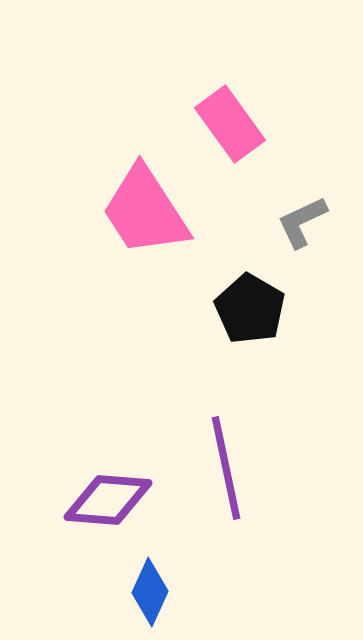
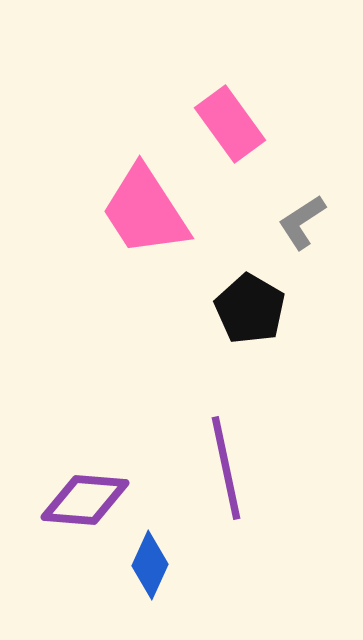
gray L-shape: rotated 8 degrees counterclockwise
purple diamond: moved 23 px left
blue diamond: moved 27 px up
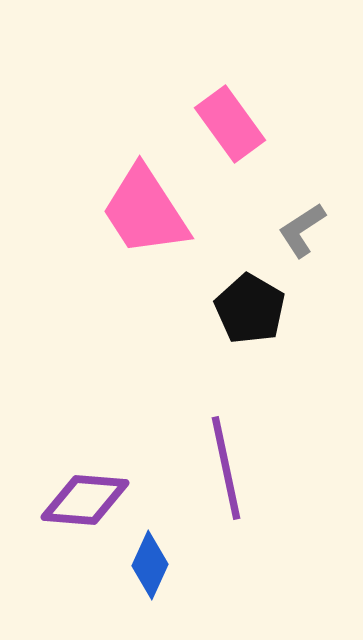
gray L-shape: moved 8 px down
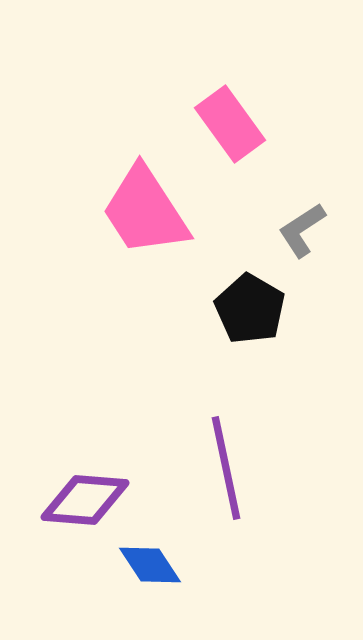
blue diamond: rotated 58 degrees counterclockwise
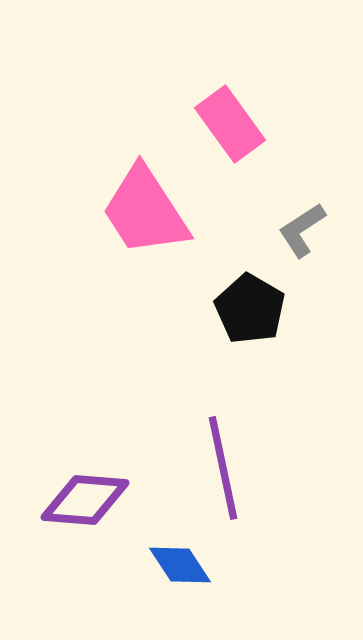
purple line: moved 3 px left
blue diamond: moved 30 px right
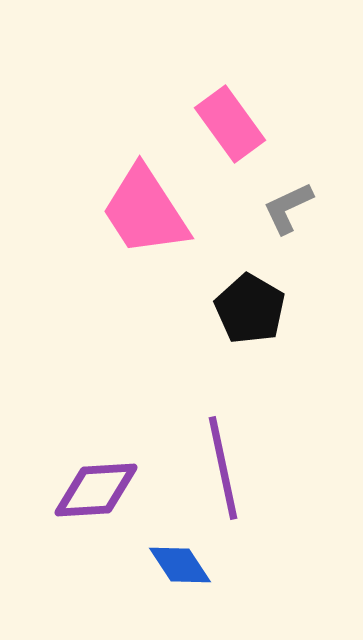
gray L-shape: moved 14 px left, 22 px up; rotated 8 degrees clockwise
purple diamond: moved 11 px right, 10 px up; rotated 8 degrees counterclockwise
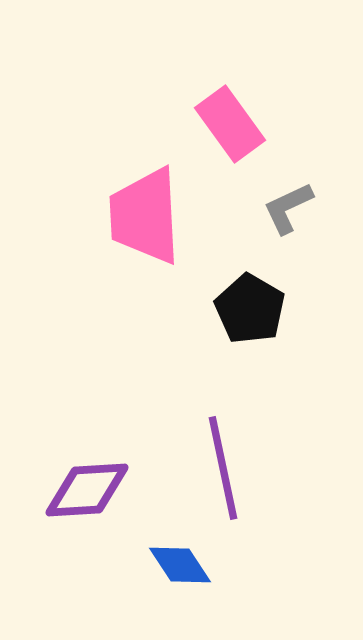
pink trapezoid: moved 5 px down; rotated 30 degrees clockwise
purple diamond: moved 9 px left
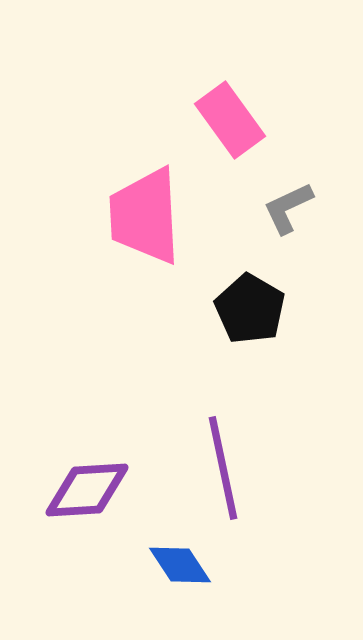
pink rectangle: moved 4 px up
